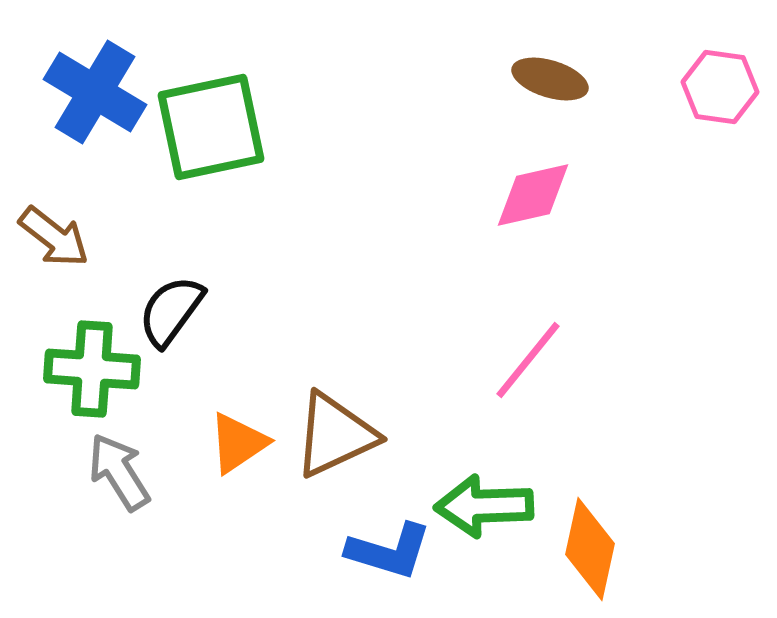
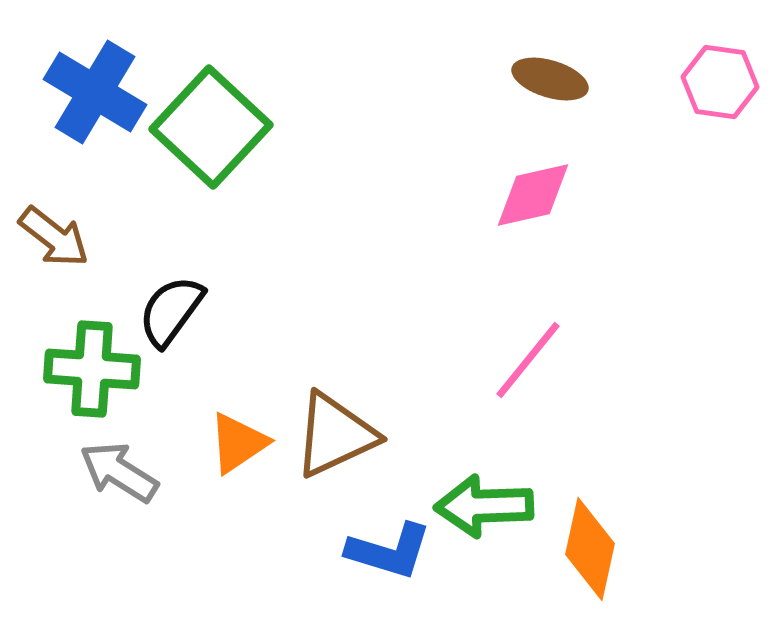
pink hexagon: moved 5 px up
green square: rotated 35 degrees counterclockwise
gray arrow: rotated 26 degrees counterclockwise
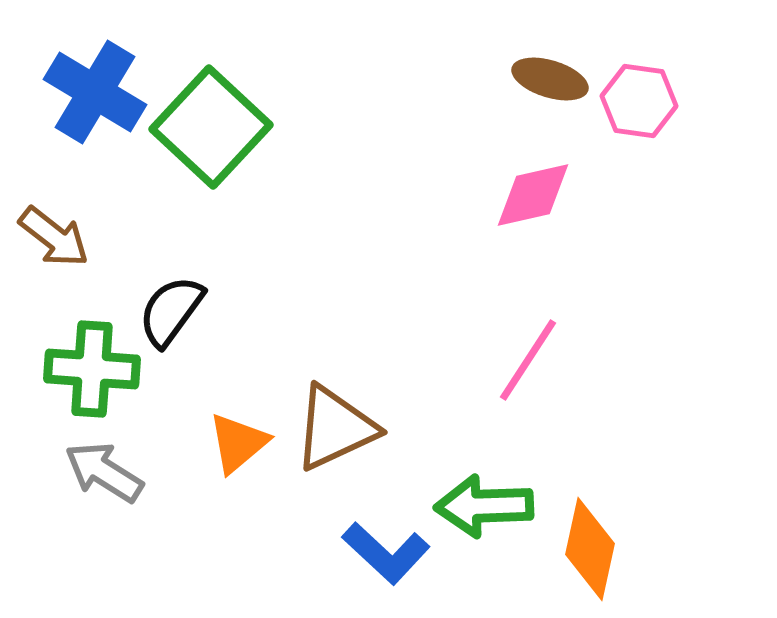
pink hexagon: moved 81 px left, 19 px down
pink line: rotated 6 degrees counterclockwise
brown triangle: moved 7 px up
orange triangle: rotated 6 degrees counterclockwise
gray arrow: moved 15 px left
blue L-shape: moved 3 px left, 2 px down; rotated 26 degrees clockwise
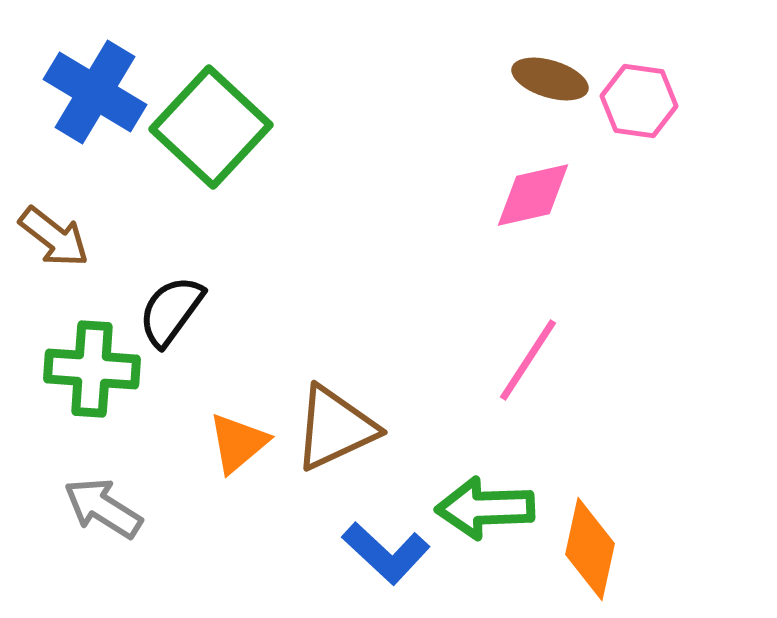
gray arrow: moved 1 px left, 36 px down
green arrow: moved 1 px right, 2 px down
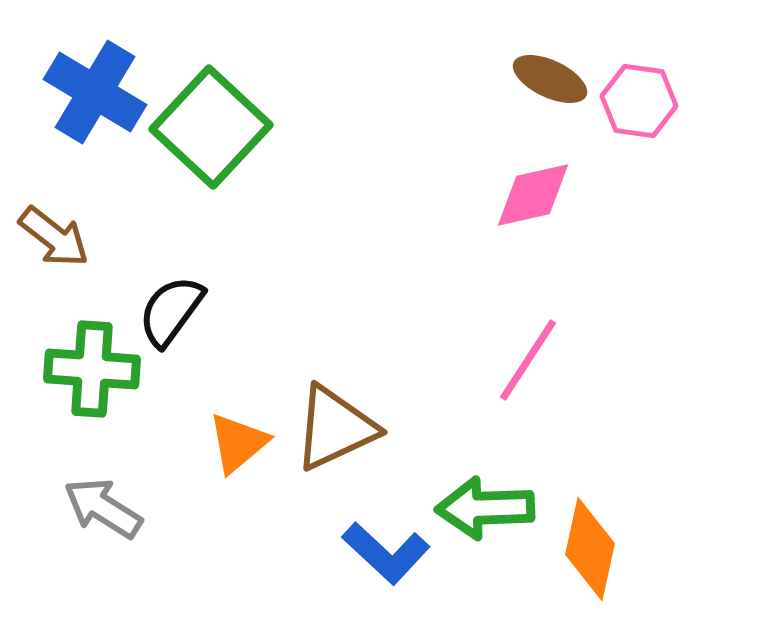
brown ellipse: rotated 8 degrees clockwise
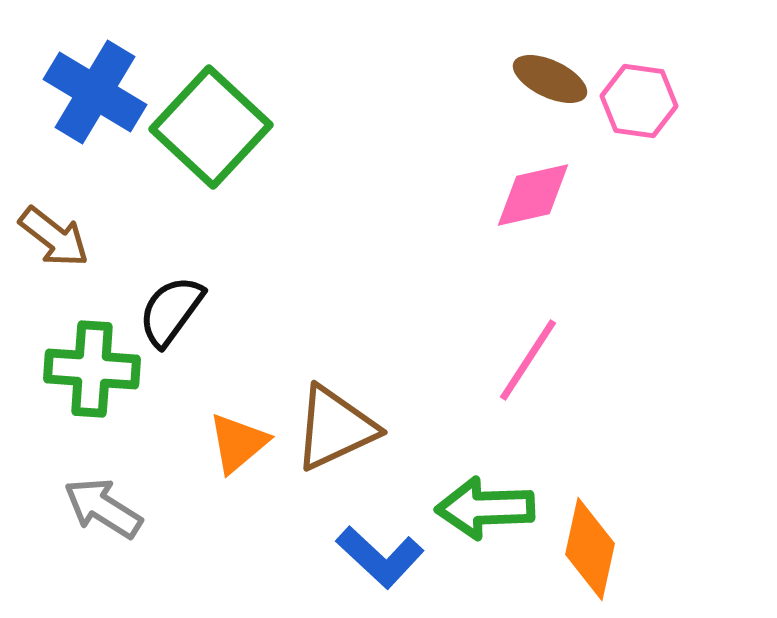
blue L-shape: moved 6 px left, 4 px down
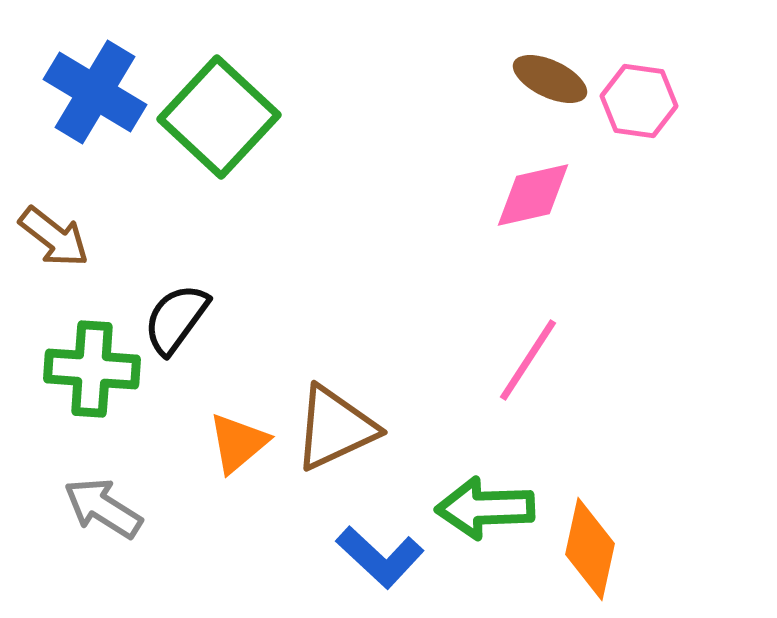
green square: moved 8 px right, 10 px up
black semicircle: moved 5 px right, 8 px down
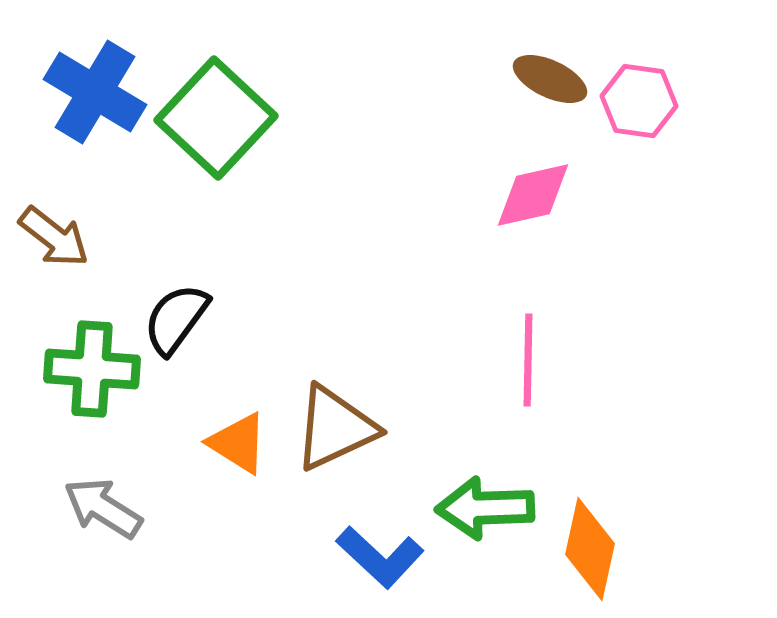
green square: moved 3 px left, 1 px down
pink line: rotated 32 degrees counterclockwise
orange triangle: rotated 48 degrees counterclockwise
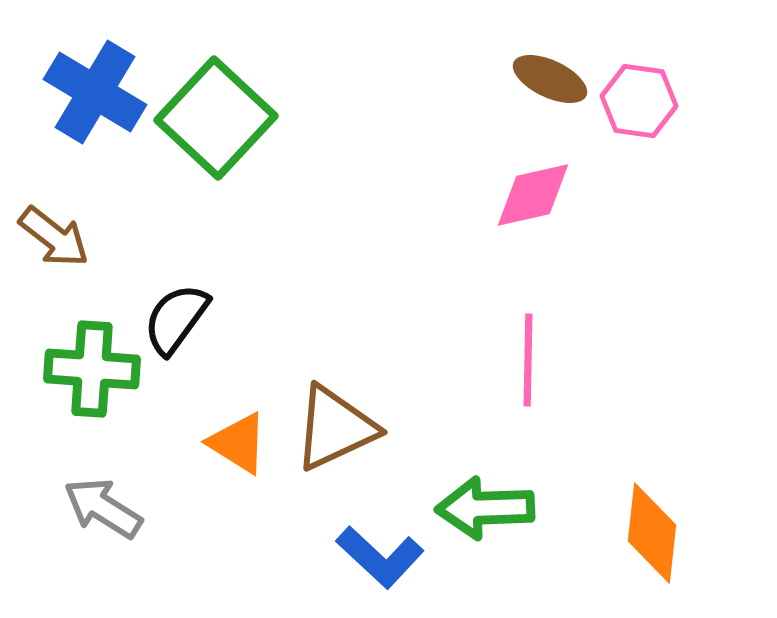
orange diamond: moved 62 px right, 16 px up; rotated 6 degrees counterclockwise
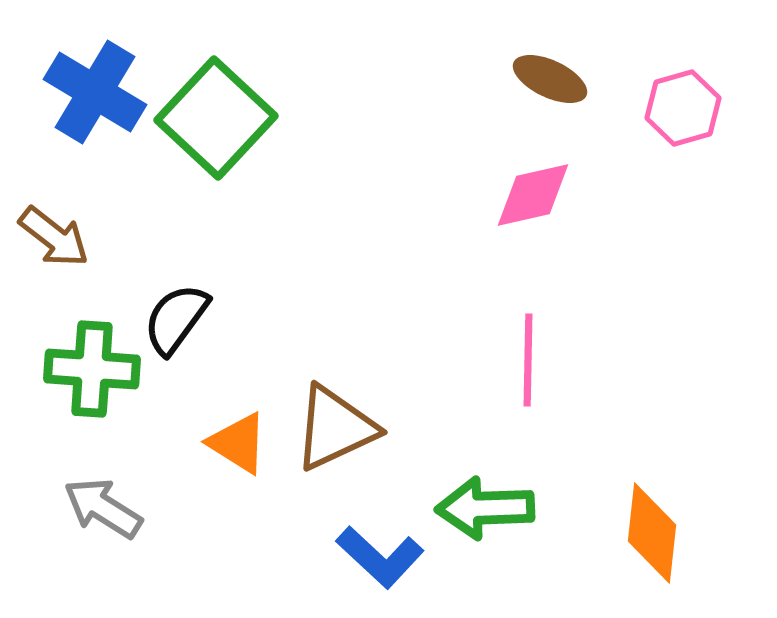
pink hexagon: moved 44 px right, 7 px down; rotated 24 degrees counterclockwise
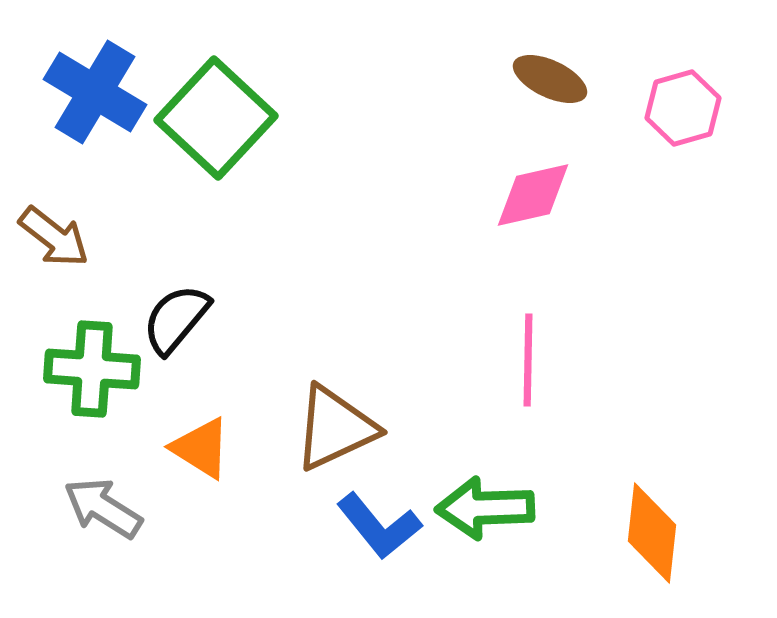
black semicircle: rotated 4 degrees clockwise
orange triangle: moved 37 px left, 5 px down
blue L-shape: moved 1 px left, 31 px up; rotated 8 degrees clockwise
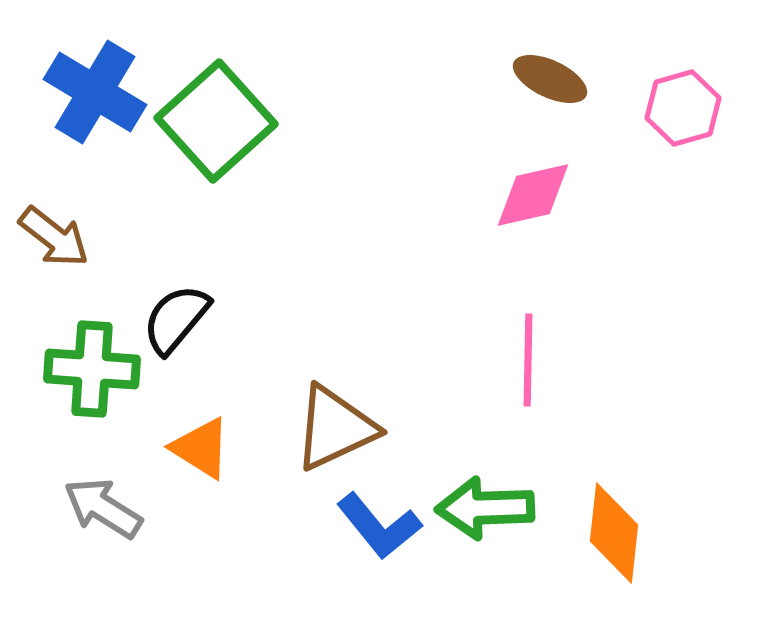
green square: moved 3 px down; rotated 5 degrees clockwise
orange diamond: moved 38 px left
